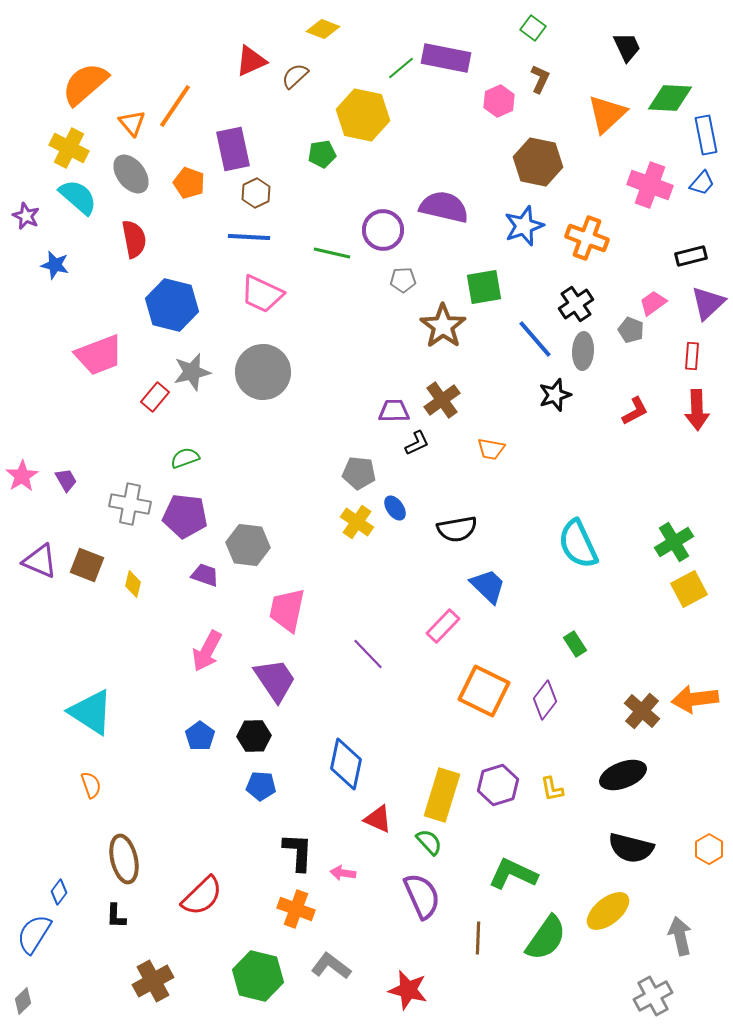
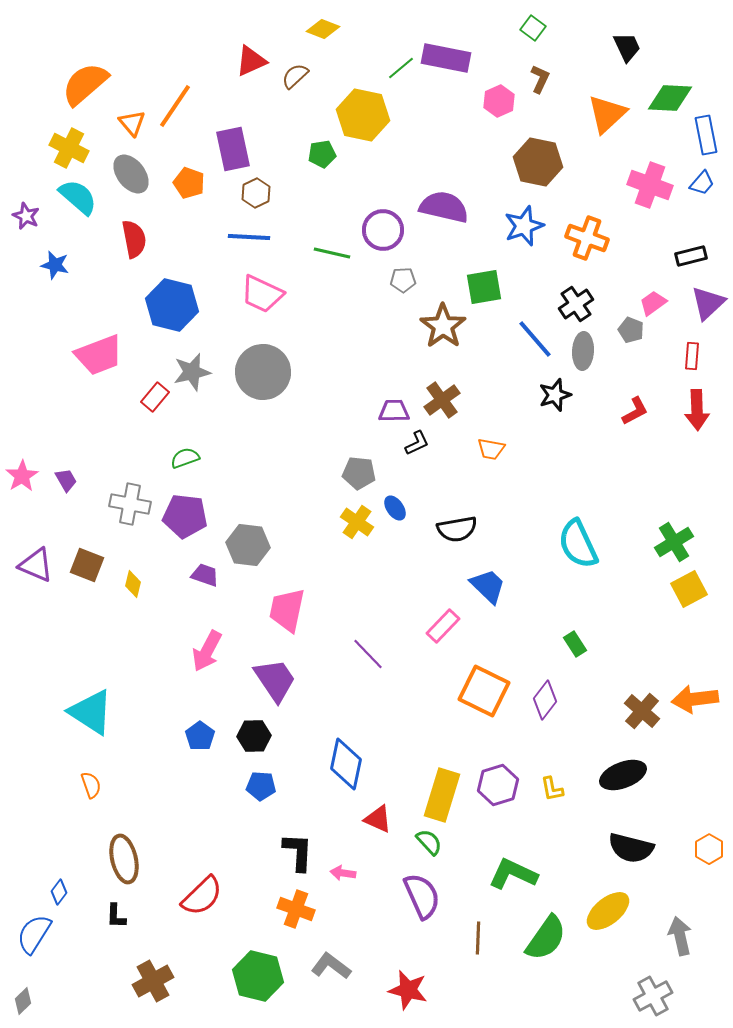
purple triangle at (40, 561): moved 4 px left, 4 px down
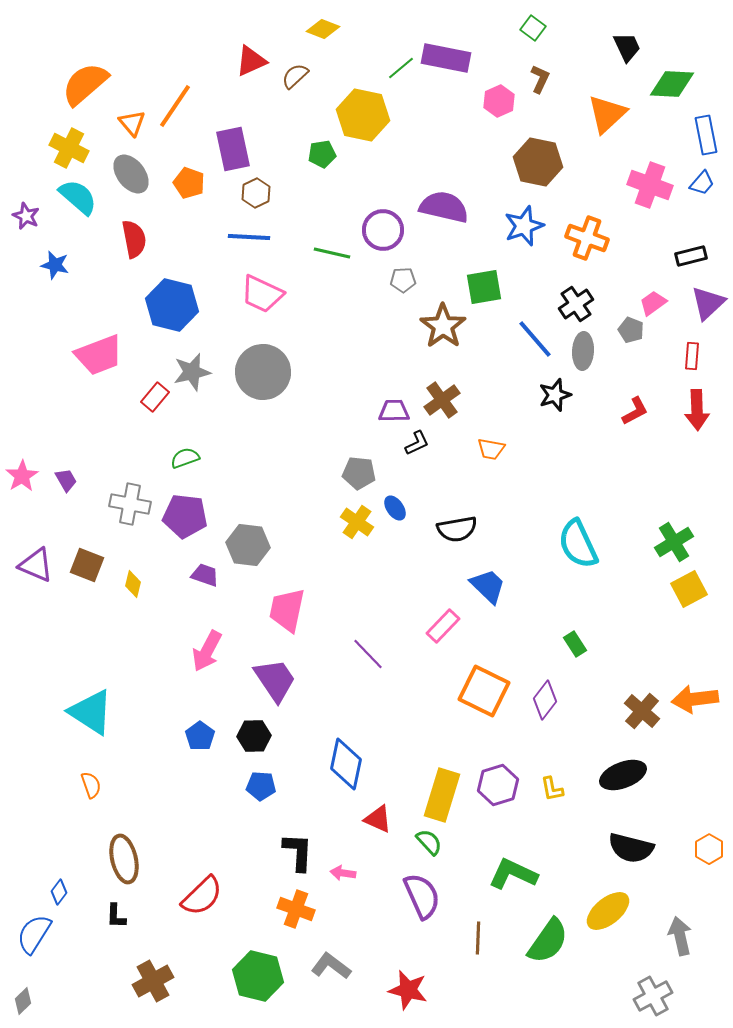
green diamond at (670, 98): moved 2 px right, 14 px up
green semicircle at (546, 938): moved 2 px right, 3 px down
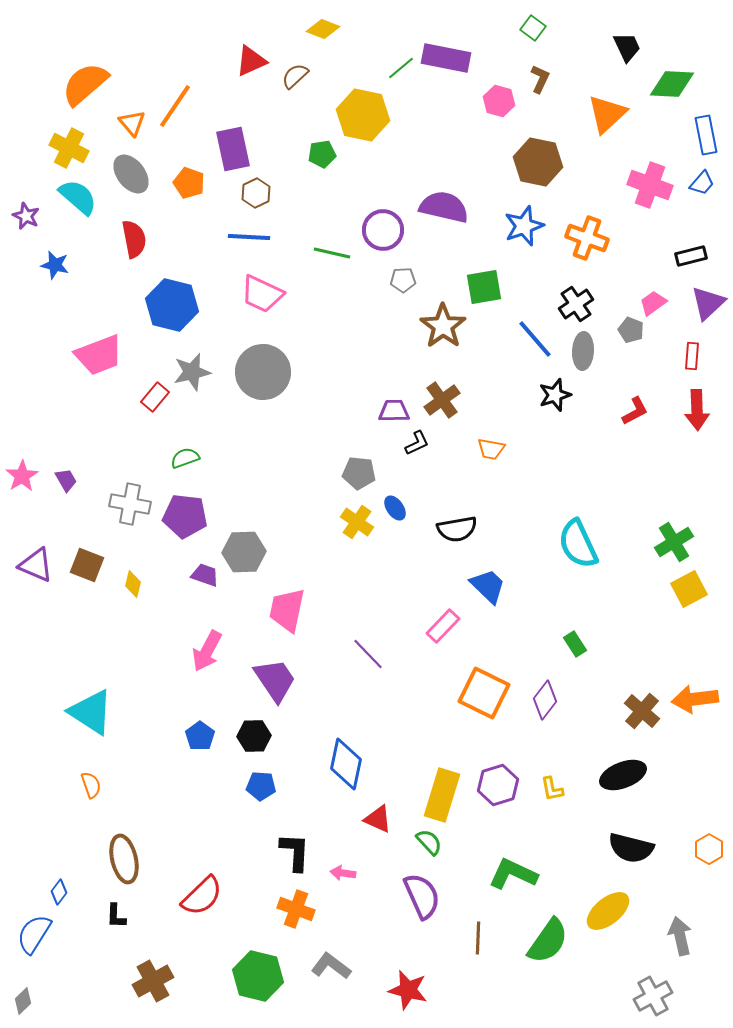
pink hexagon at (499, 101): rotated 20 degrees counterclockwise
gray hexagon at (248, 545): moved 4 px left, 7 px down; rotated 9 degrees counterclockwise
orange square at (484, 691): moved 2 px down
black L-shape at (298, 852): moved 3 px left
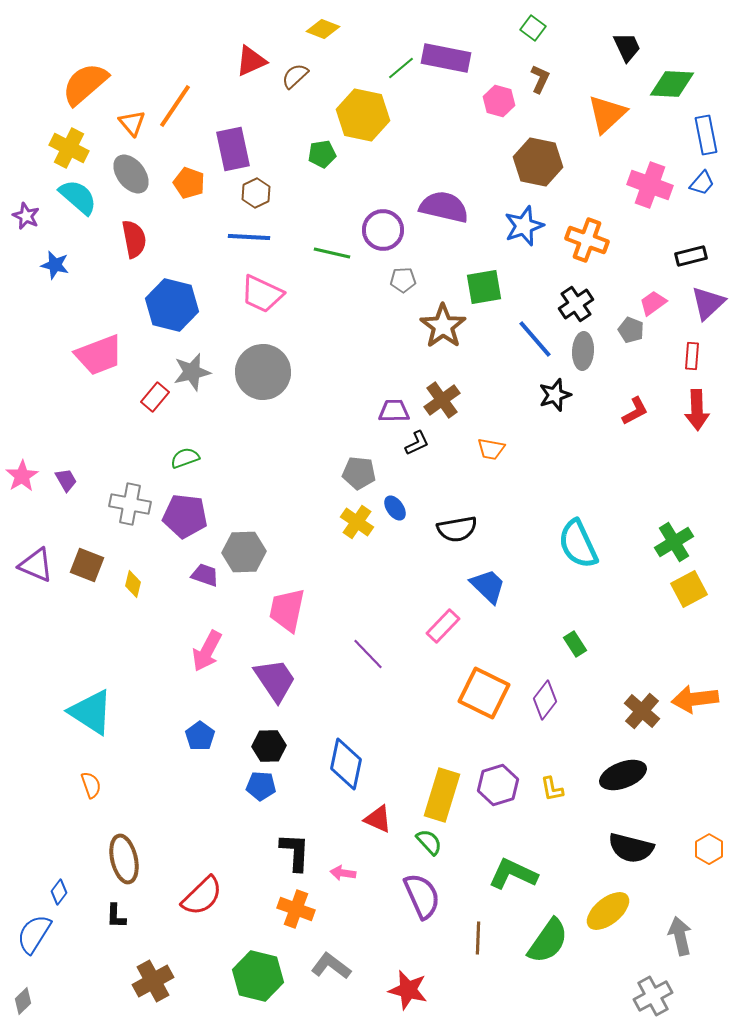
orange cross at (587, 238): moved 2 px down
black hexagon at (254, 736): moved 15 px right, 10 px down
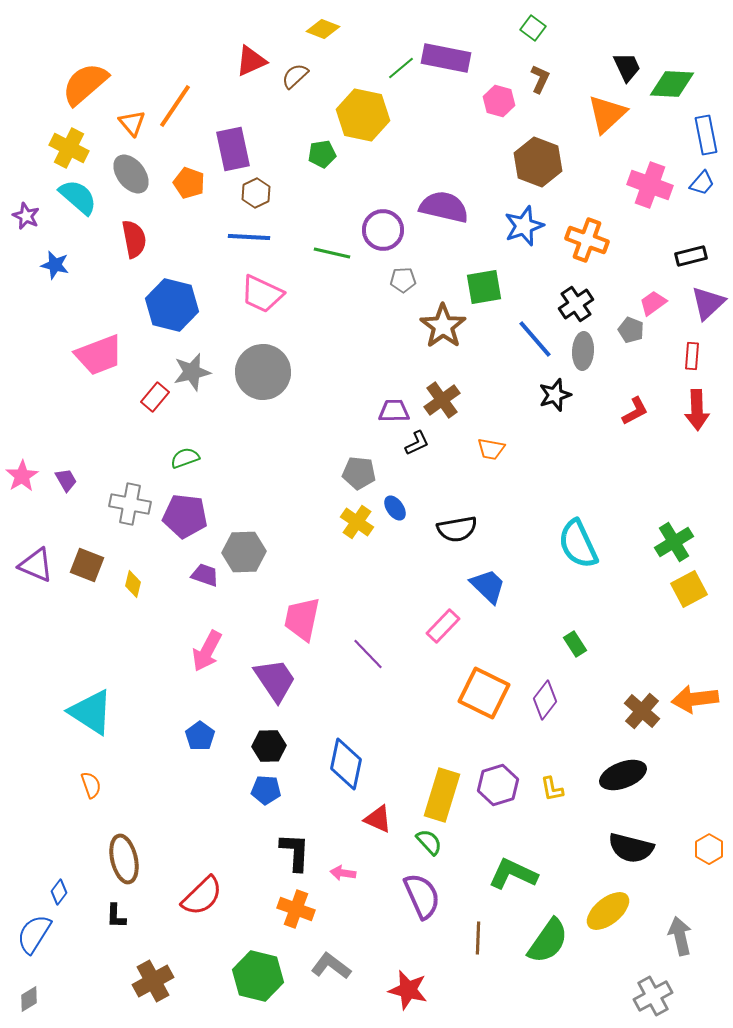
black trapezoid at (627, 47): moved 20 px down
brown hexagon at (538, 162): rotated 9 degrees clockwise
pink trapezoid at (287, 610): moved 15 px right, 9 px down
blue pentagon at (261, 786): moved 5 px right, 4 px down
gray diamond at (23, 1001): moved 6 px right, 2 px up; rotated 12 degrees clockwise
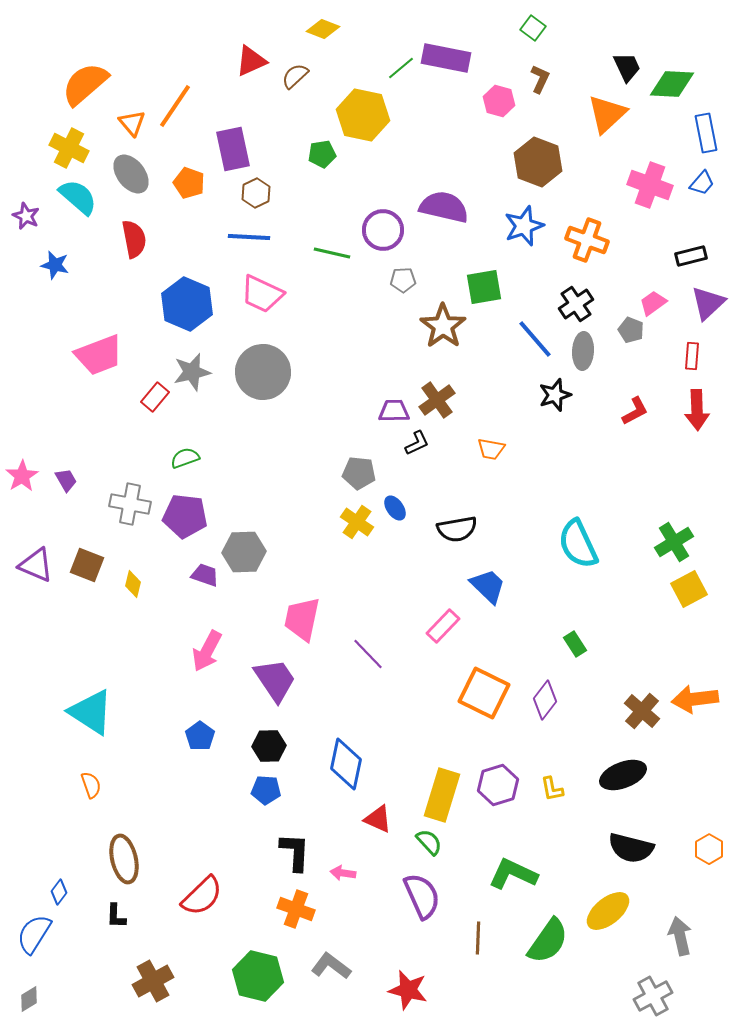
blue rectangle at (706, 135): moved 2 px up
blue hexagon at (172, 305): moved 15 px right, 1 px up; rotated 9 degrees clockwise
brown cross at (442, 400): moved 5 px left
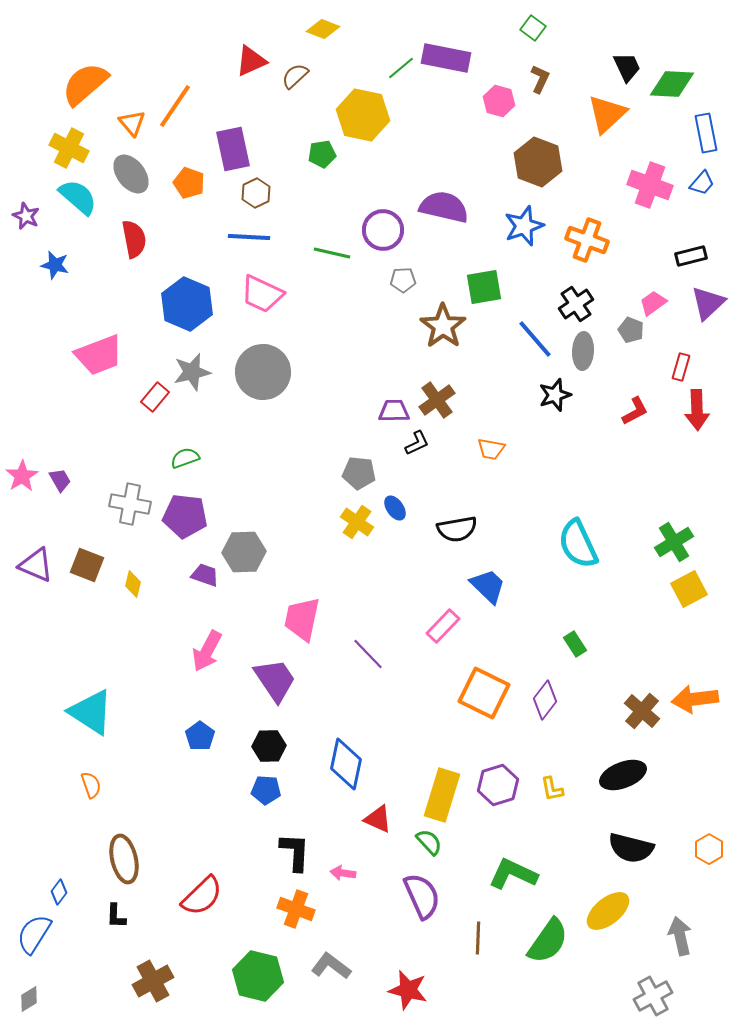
red rectangle at (692, 356): moved 11 px left, 11 px down; rotated 12 degrees clockwise
purple trapezoid at (66, 480): moved 6 px left
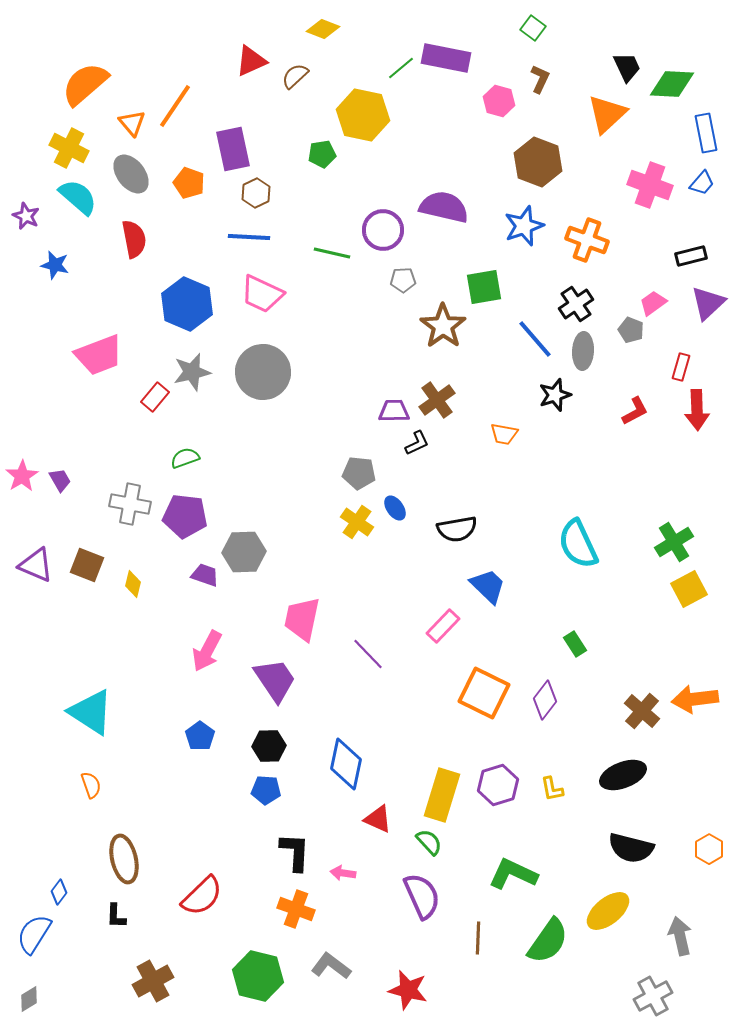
orange trapezoid at (491, 449): moved 13 px right, 15 px up
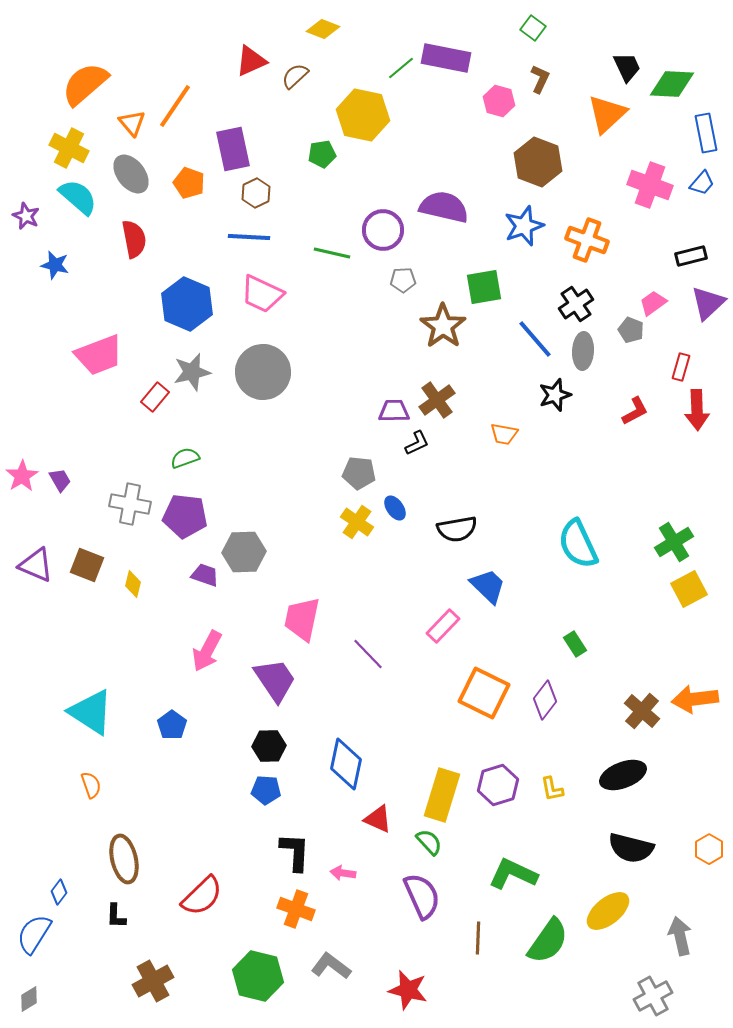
blue pentagon at (200, 736): moved 28 px left, 11 px up
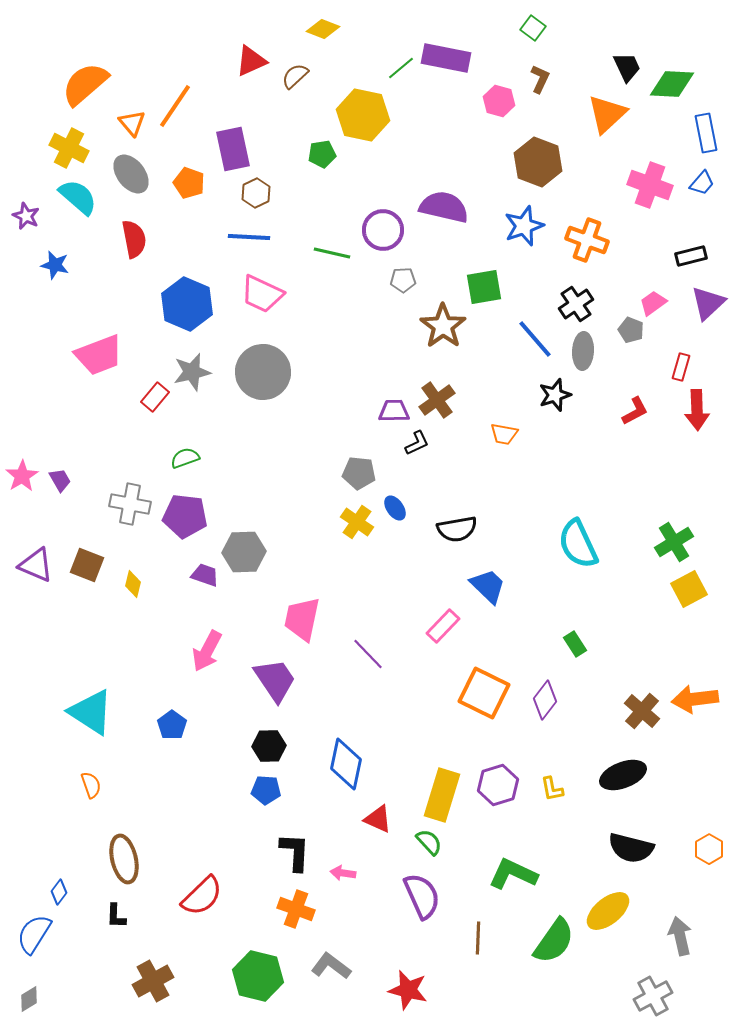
green semicircle at (548, 941): moved 6 px right
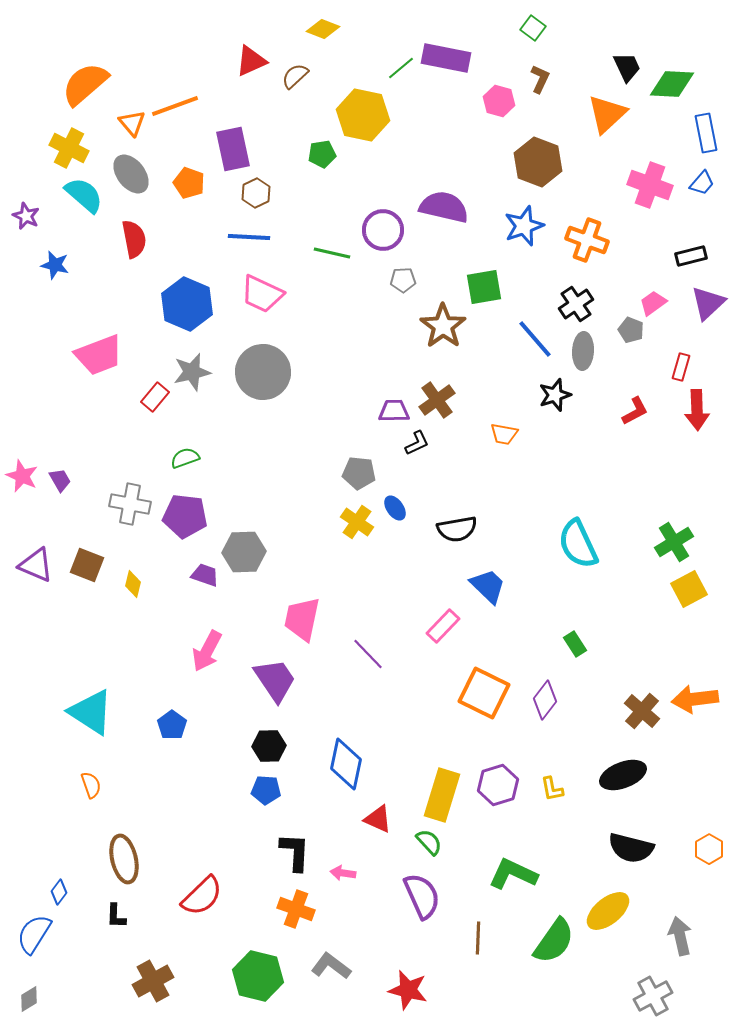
orange line at (175, 106): rotated 36 degrees clockwise
cyan semicircle at (78, 197): moved 6 px right, 2 px up
pink star at (22, 476): rotated 16 degrees counterclockwise
